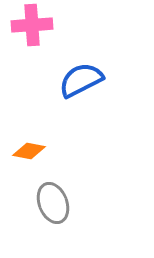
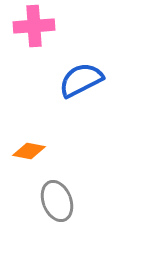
pink cross: moved 2 px right, 1 px down
gray ellipse: moved 4 px right, 2 px up
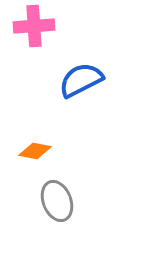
orange diamond: moved 6 px right
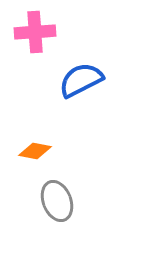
pink cross: moved 1 px right, 6 px down
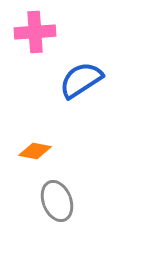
blue semicircle: rotated 6 degrees counterclockwise
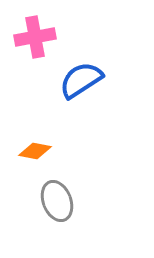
pink cross: moved 5 px down; rotated 6 degrees counterclockwise
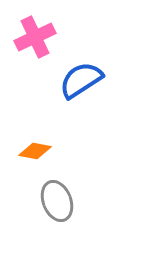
pink cross: rotated 15 degrees counterclockwise
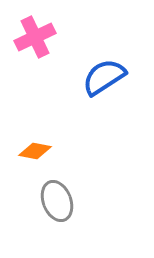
blue semicircle: moved 23 px right, 3 px up
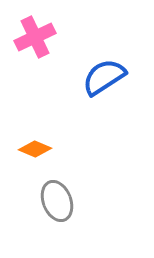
orange diamond: moved 2 px up; rotated 12 degrees clockwise
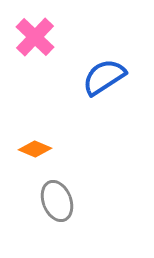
pink cross: rotated 21 degrees counterclockwise
